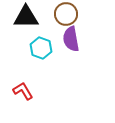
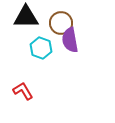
brown circle: moved 5 px left, 9 px down
purple semicircle: moved 1 px left, 1 px down
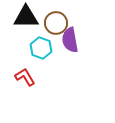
brown circle: moved 5 px left
red L-shape: moved 2 px right, 14 px up
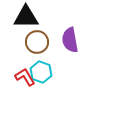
brown circle: moved 19 px left, 19 px down
cyan hexagon: moved 24 px down
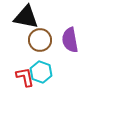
black triangle: rotated 12 degrees clockwise
brown circle: moved 3 px right, 2 px up
red L-shape: rotated 20 degrees clockwise
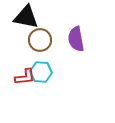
purple semicircle: moved 6 px right, 1 px up
cyan hexagon: rotated 15 degrees counterclockwise
red L-shape: rotated 95 degrees clockwise
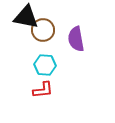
brown circle: moved 3 px right, 10 px up
cyan hexagon: moved 4 px right, 7 px up
red L-shape: moved 18 px right, 13 px down
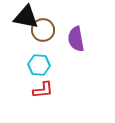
cyan hexagon: moved 6 px left
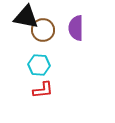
purple semicircle: moved 11 px up; rotated 10 degrees clockwise
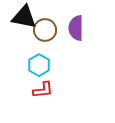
black triangle: moved 2 px left
brown circle: moved 2 px right
cyan hexagon: rotated 25 degrees clockwise
